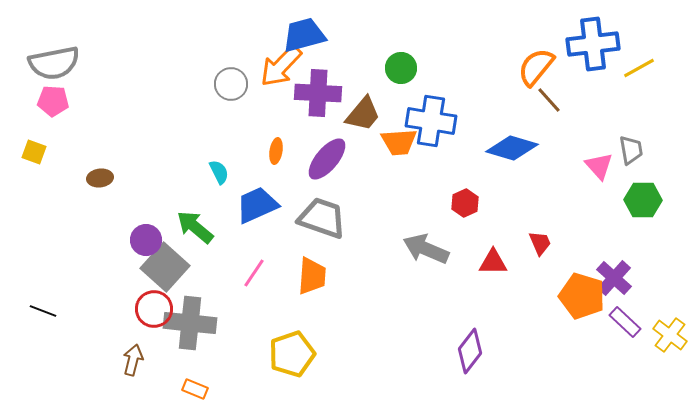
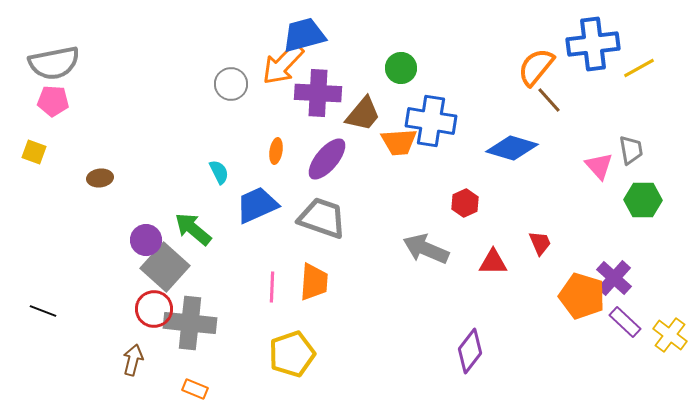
orange arrow at (281, 66): moved 2 px right, 2 px up
green arrow at (195, 227): moved 2 px left, 2 px down
pink line at (254, 273): moved 18 px right, 14 px down; rotated 32 degrees counterclockwise
orange trapezoid at (312, 276): moved 2 px right, 6 px down
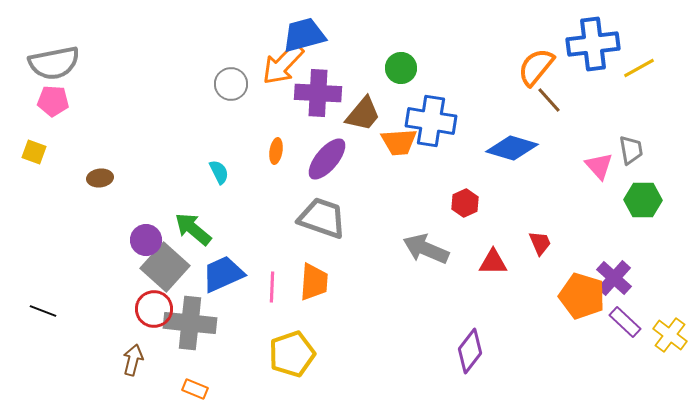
blue trapezoid at (257, 205): moved 34 px left, 69 px down
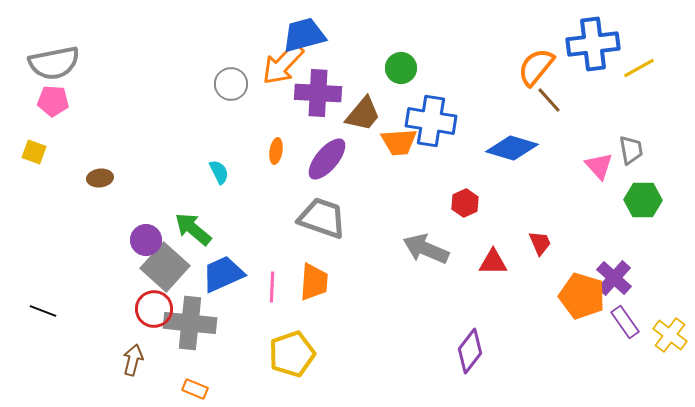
purple rectangle at (625, 322): rotated 12 degrees clockwise
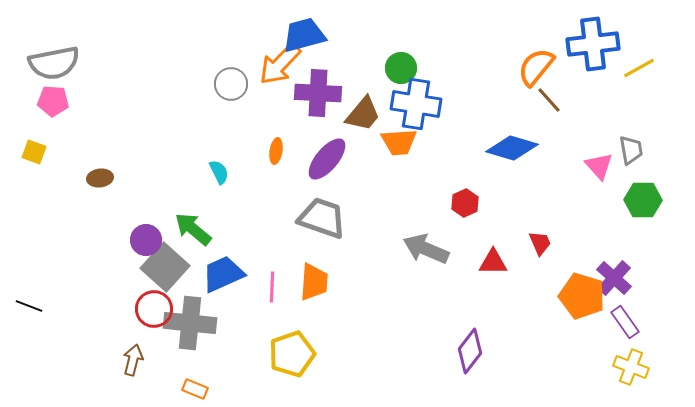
orange arrow at (283, 64): moved 3 px left
blue cross at (431, 121): moved 15 px left, 17 px up
black line at (43, 311): moved 14 px left, 5 px up
yellow cross at (670, 335): moved 39 px left, 32 px down; rotated 16 degrees counterclockwise
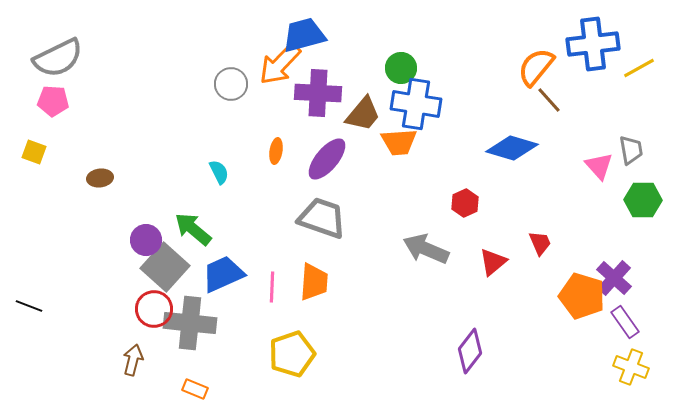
gray semicircle at (54, 63): moved 4 px right, 5 px up; rotated 15 degrees counterclockwise
red triangle at (493, 262): rotated 40 degrees counterclockwise
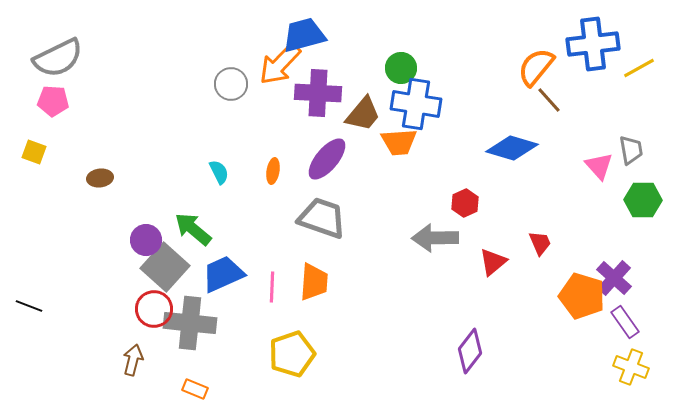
orange ellipse at (276, 151): moved 3 px left, 20 px down
gray arrow at (426, 249): moved 9 px right, 11 px up; rotated 24 degrees counterclockwise
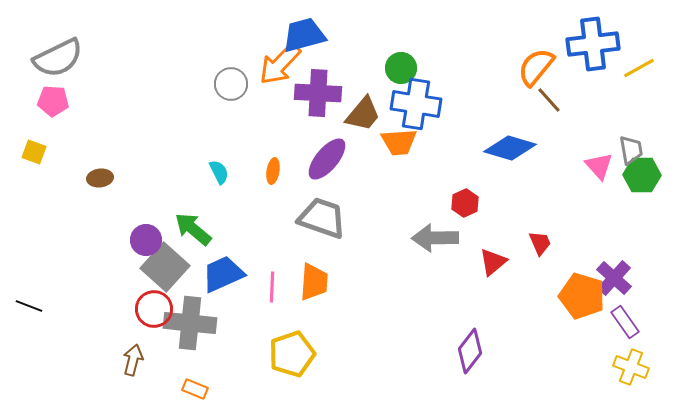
blue diamond at (512, 148): moved 2 px left
green hexagon at (643, 200): moved 1 px left, 25 px up
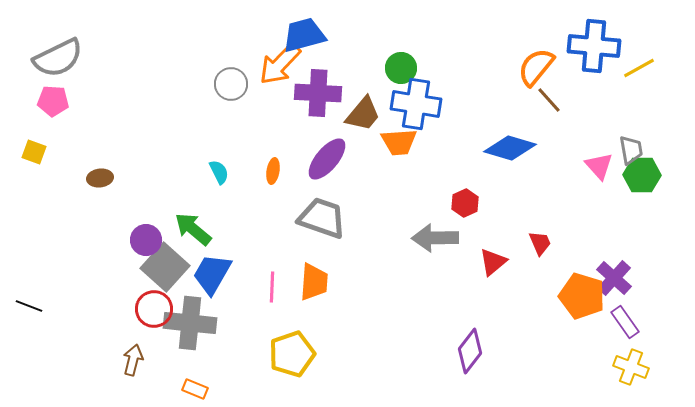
blue cross at (593, 44): moved 1 px right, 2 px down; rotated 12 degrees clockwise
blue trapezoid at (223, 274): moved 11 px left; rotated 36 degrees counterclockwise
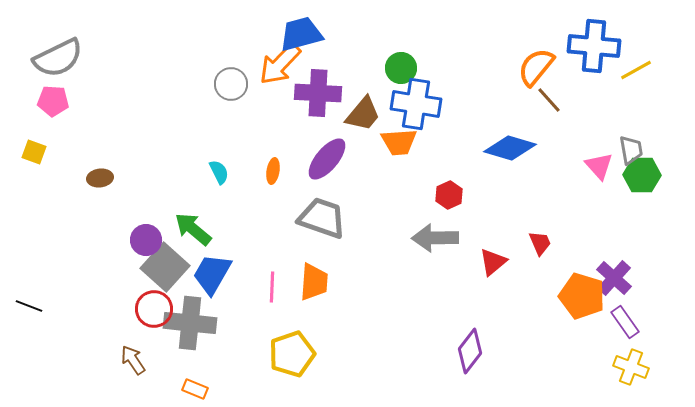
blue trapezoid at (304, 35): moved 3 px left, 1 px up
yellow line at (639, 68): moved 3 px left, 2 px down
red hexagon at (465, 203): moved 16 px left, 8 px up
brown arrow at (133, 360): rotated 48 degrees counterclockwise
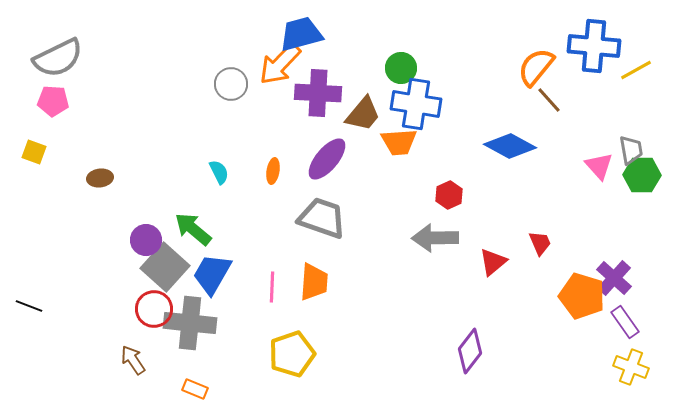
blue diamond at (510, 148): moved 2 px up; rotated 12 degrees clockwise
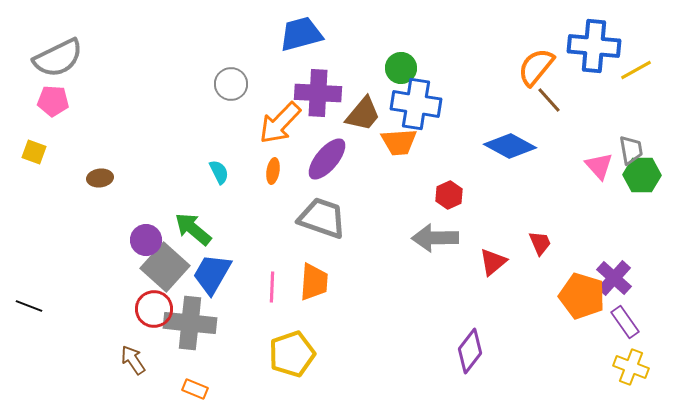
orange arrow at (280, 64): moved 59 px down
